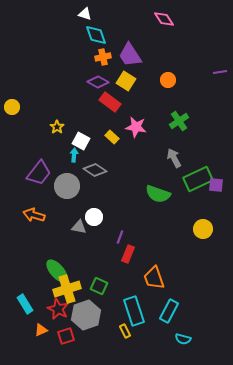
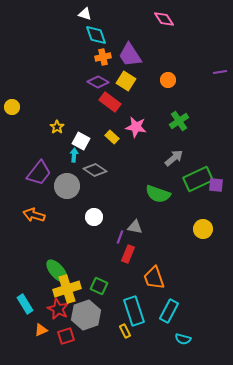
gray arrow at (174, 158): rotated 78 degrees clockwise
gray triangle at (79, 227): moved 56 px right
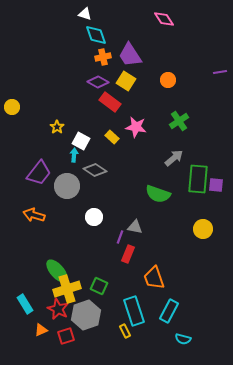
green rectangle at (198, 179): rotated 60 degrees counterclockwise
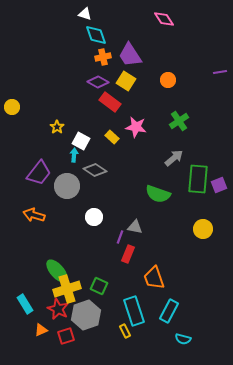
purple square at (216, 185): moved 3 px right; rotated 28 degrees counterclockwise
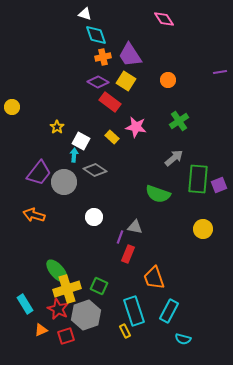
gray circle at (67, 186): moved 3 px left, 4 px up
